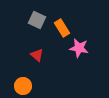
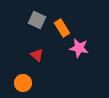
orange circle: moved 3 px up
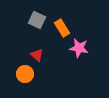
orange circle: moved 2 px right, 9 px up
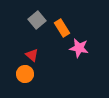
gray square: rotated 24 degrees clockwise
red triangle: moved 5 px left
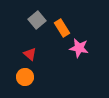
red triangle: moved 2 px left, 1 px up
orange circle: moved 3 px down
